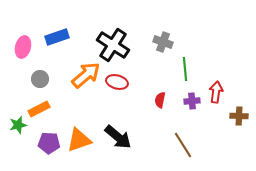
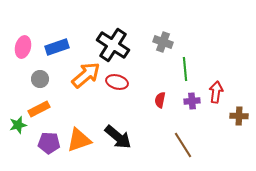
blue rectangle: moved 10 px down
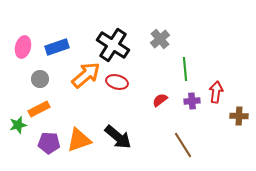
gray cross: moved 3 px left, 3 px up; rotated 30 degrees clockwise
red semicircle: rotated 42 degrees clockwise
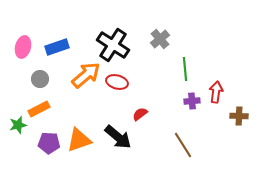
red semicircle: moved 20 px left, 14 px down
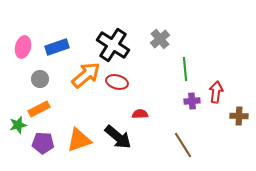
red semicircle: rotated 35 degrees clockwise
purple pentagon: moved 6 px left
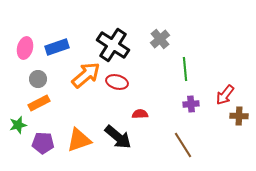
pink ellipse: moved 2 px right, 1 px down
gray circle: moved 2 px left
red arrow: moved 9 px right, 3 px down; rotated 150 degrees counterclockwise
purple cross: moved 1 px left, 3 px down
orange rectangle: moved 6 px up
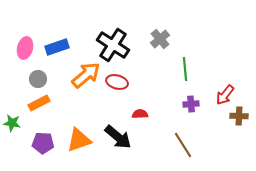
green star: moved 6 px left, 2 px up; rotated 24 degrees clockwise
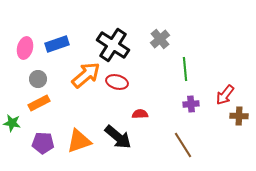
blue rectangle: moved 3 px up
orange triangle: moved 1 px down
